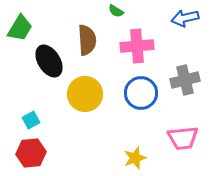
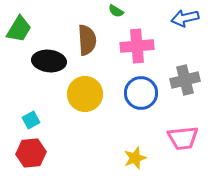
green trapezoid: moved 1 px left, 1 px down
black ellipse: rotated 52 degrees counterclockwise
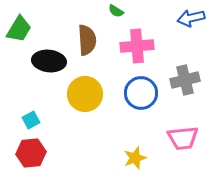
blue arrow: moved 6 px right
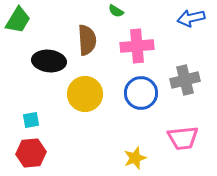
green trapezoid: moved 1 px left, 9 px up
cyan square: rotated 18 degrees clockwise
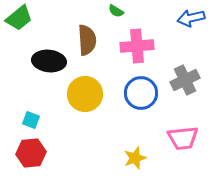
green trapezoid: moved 1 px right, 2 px up; rotated 20 degrees clockwise
gray cross: rotated 12 degrees counterclockwise
cyan square: rotated 30 degrees clockwise
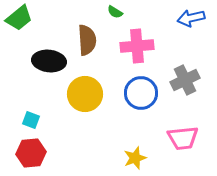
green semicircle: moved 1 px left, 1 px down
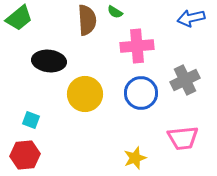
brown semicircle: moved 20 px up
red hexagon: moved 6 px left, 2 px down
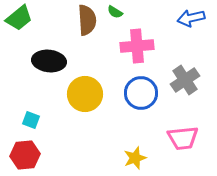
gray cross: rotated 8 degrees counterclockwise
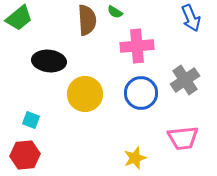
blue arrow: rotated 100 degrees counterclockwise
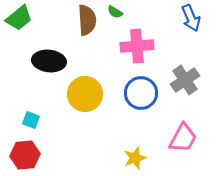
pink trapezoid: rotated 56 degrees counterclockwise
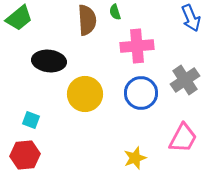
green semicircle: rotated 42 degrees clockwise
